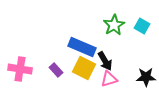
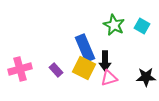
green star: rotated 15 degrees counterclockwise
blue rectangle: moved 3 px right, 1 px down; rotated 44 degrees clockwise
black arrow: rotated 30 degrees clockwise
pink cross: rotated 25 degrees counterclockwise
pink triangle: moved 1 px up
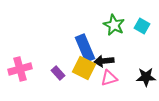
black arrow: moved 1 px left; rotated 84 degrees clockwise
purple rectangle: moved 2 px right, 3 px down
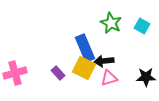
green star: moved 3 px left, 2 px up
pink cross: moved 5 px left, 4 px down
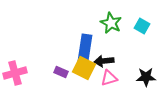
blue rectangle: rotated 32 degrees clockwise
purple rectangle: moved 3 px right, 1 px up; rotated 24 degrees counterclockwise
